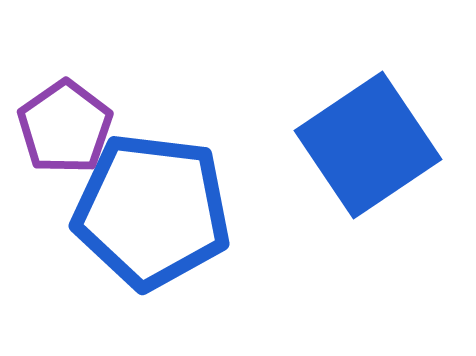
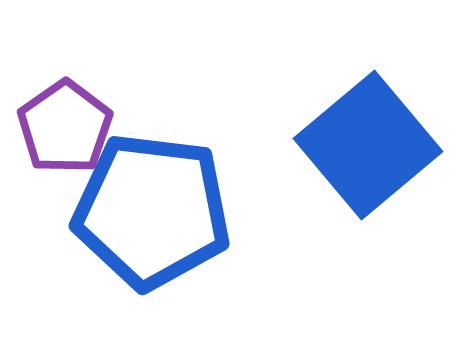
blue square: rotated 6 degrees counterclockwise
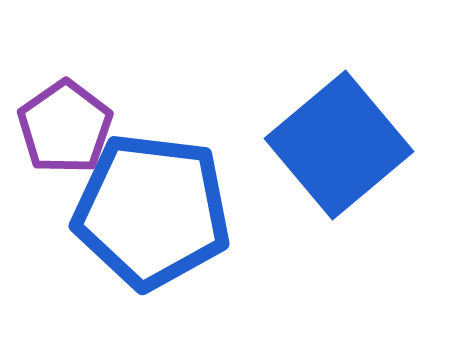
blue square: moved 29 px left
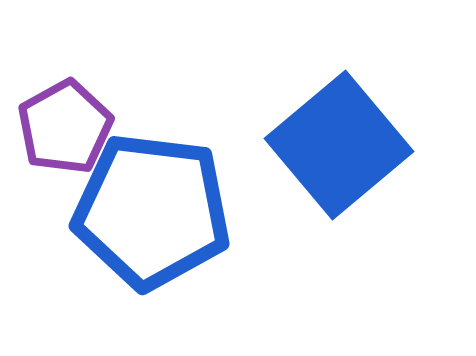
purple pentagon: rotated 6 degrees clockwise
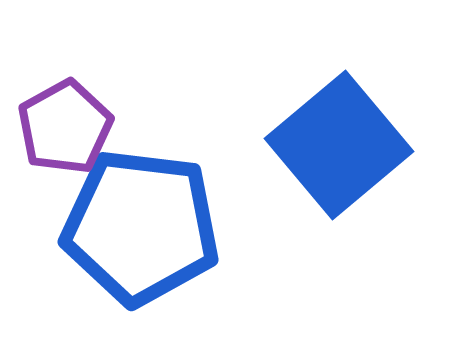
blue pentagon: moved 11 px left, 16 px down
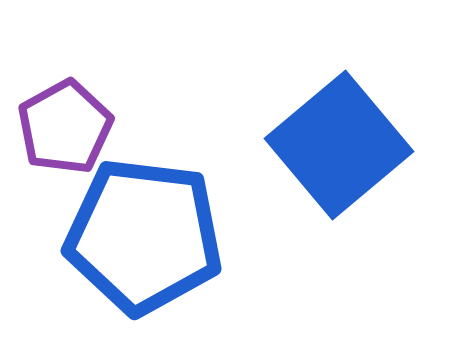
blue pentagon: moved 3 px right, 9 px down
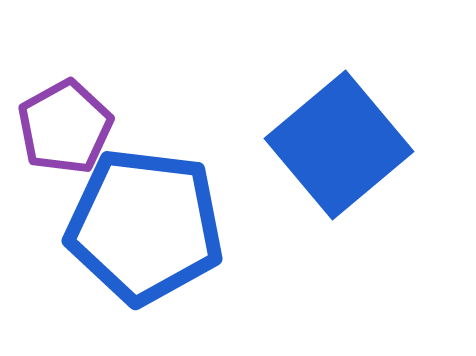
blue pentagon: moved 1 px right, 10 px up
